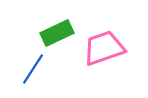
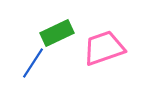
blue line: moved 6 px up
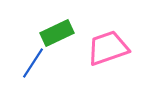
pink trapezoid: moved 4 px right
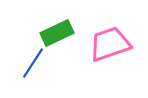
pink trapezoid: moved 2 px right, 4 px up
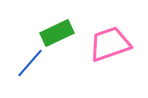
blue line: moved 3 px left; rotated 8 degrees clockwise
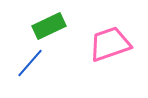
green rectangle: moved 8 px left, 7 px up
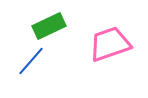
blue line: moved 1 px right, 2 px up
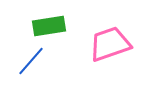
green rectangle: rotated 16 degrees clockwise
